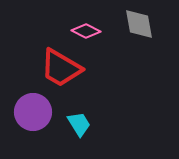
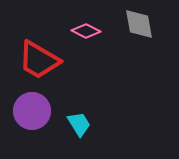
red trapezoid: moved 22 px left, 8 px up
purple circle: moved 1 px left, 1 px up
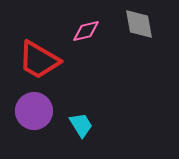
pink diamond: rotated 40 degrees counterclockwise
purple circle: moved 2 px right
cyan trapezoid: moved 2 px right, 1 px down
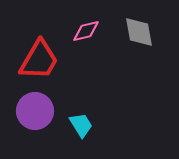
gray diamond: moved 8 px down
red trapezoid: rotated 90 degrees counterclockwise
purple circle: moved 1 px right
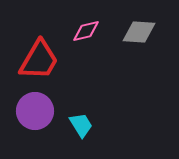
gray diamond: rotated 76 degrees counterclockwise
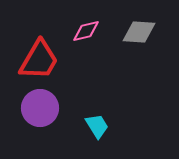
purple circle: moved 5 px right, 3 px up
cyan trapezoid: moved 16 px right, 1 px down
